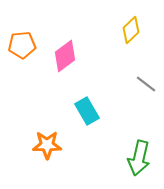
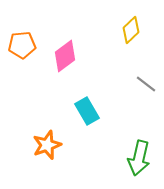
orange star: rotated 20 degrees counterclockwise
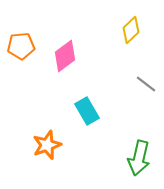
orange pentagon: moved 1 px left, 1 px down
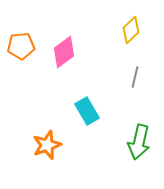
pink diamond: moved 1 px left, 4 px up
gray line: moved 11 px left, 7 px up; rotated 65 degrees clockwise
green arrow: moved 16 px up
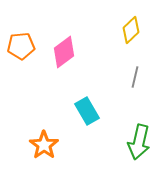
orange star: moved 3 px left; rotated 16 degrees counterclockwise
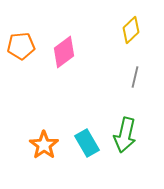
cyan rectangle: moved 32 px down
green arrow: moved 14 px left, 7 px up
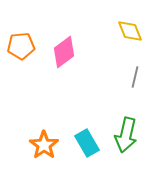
yellow diamond: moved 1 px left, 1 px down; rotated 68 degrees counterclockwise
green arrow: moved 1 px right
